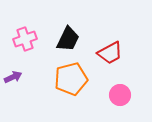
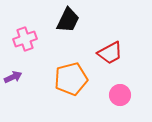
black trapezoid: moved 19 px up
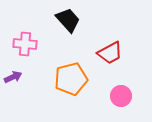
black trapezoid: rotated 68 degrees counterclockwise
pink cross: moved 5 px down; rotated 25 degrees clockwise
pink circle: moved 1 px right, 1 px down
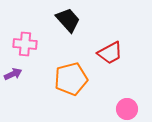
purple arrow: moved 3 px up
pink circle: moved 6 px right, 13 px down
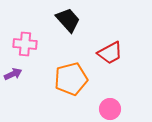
pink circle: moved 17 px left
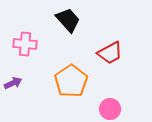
purple arrow: moved 9 px down
orange pentagon: moved 2 px down; rotated 20 degrees counterclockwise
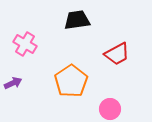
black trapezoid: moved 9 px right; rotated 56 degrees counterclockwise
pink cross: rotated 25 degrees clockwise
red trapezoid: moved 7 px right, 1 px down
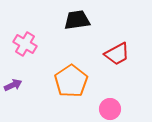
purple arrow: moved 2 px down
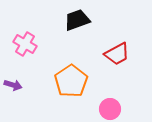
black trapezoid: rotated 12 degrees counterclockwise
purple arrow: rotated 42 degrees clockwise
